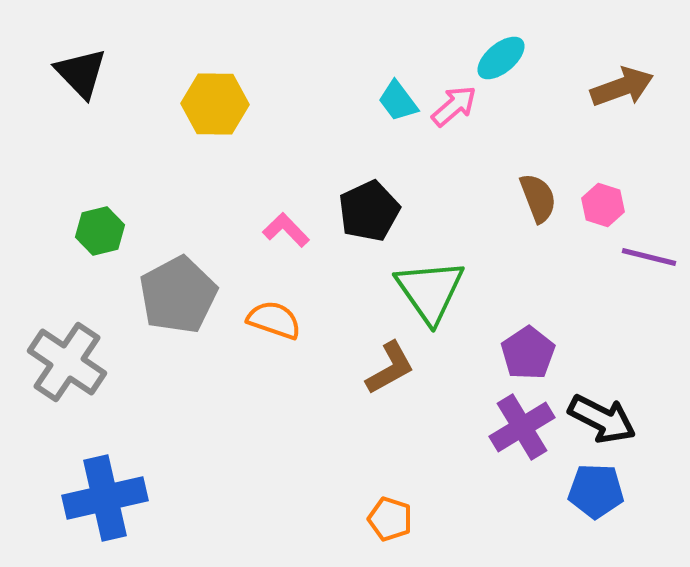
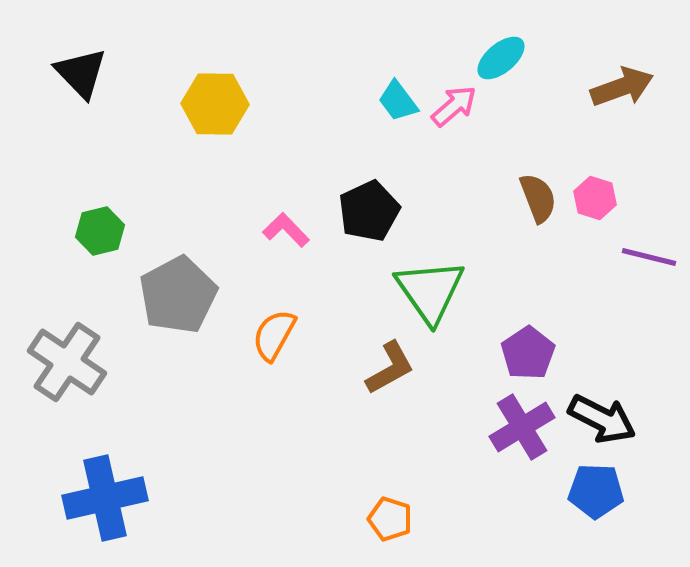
pink hexagon: moved 8 px left, 7 px up
orange semicircle: moved 15 px down; rotated 80 degrees counterclockwise
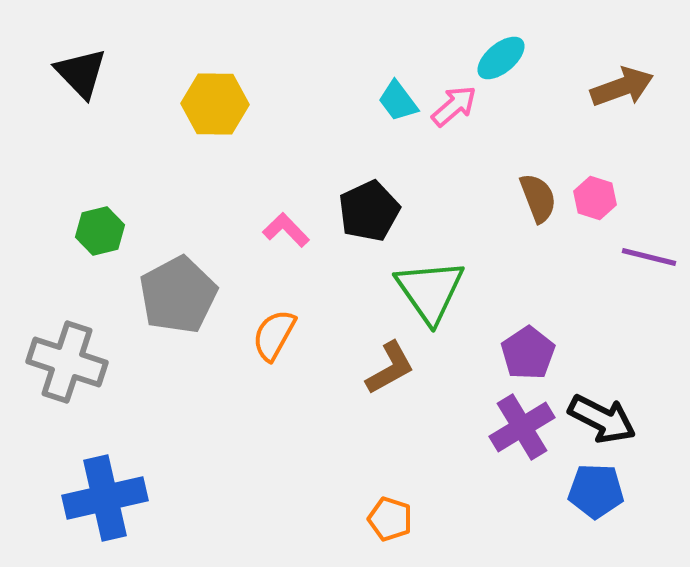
gray cross: rotated 16 degrees counterclockwise
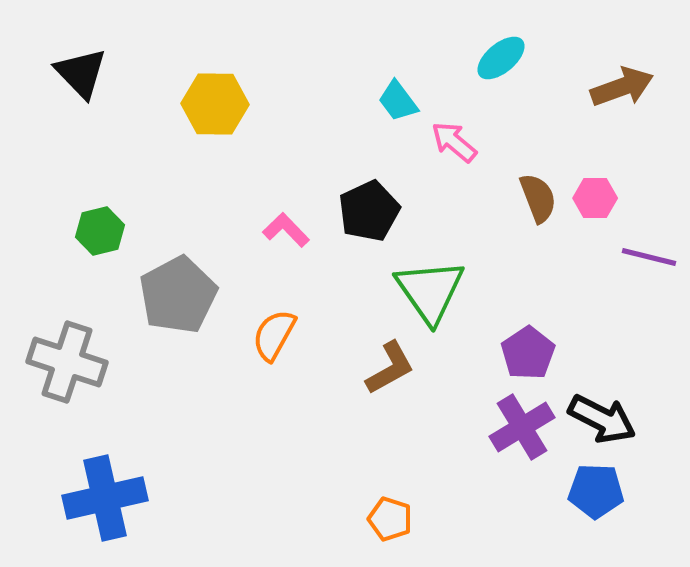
pink arrow: moved 36 px down; rotated 99 degrees counterclockwise
pink hexagon: rotated 18 degrees counterclockwise
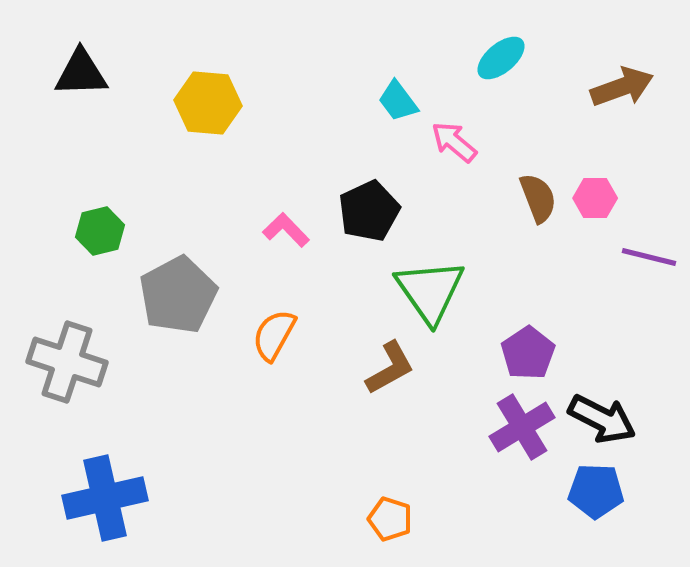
black triangle: rotated 48 degrees counterclockwise
yellow hexagon: moved 7 px left, 1 px up; rotated 4 degrees clockwise
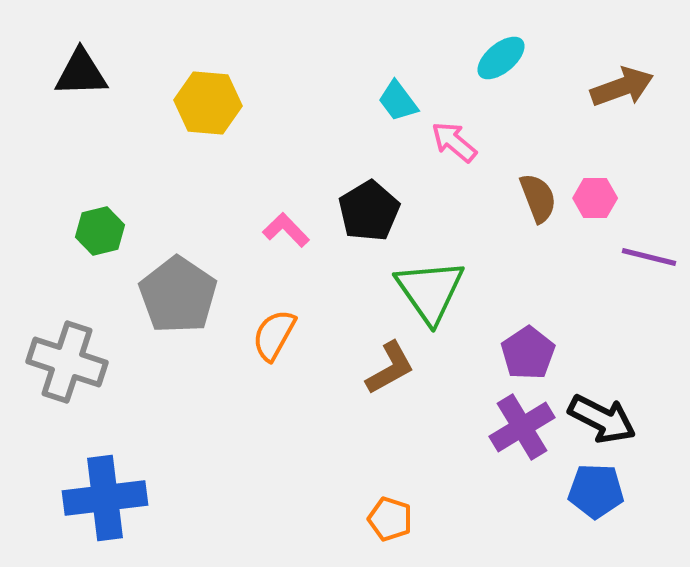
black pentagon: rotated 6 degrees counterclockwise
gray pentagon: rotated 10 degrees counterclockwise
blue cross: rotated 6 degrees clockwise
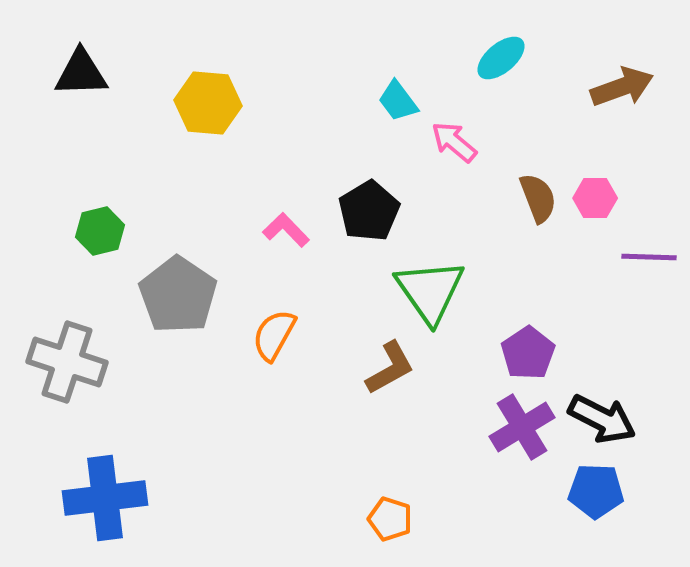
purple line: rotated 12 degrees counterclockwise
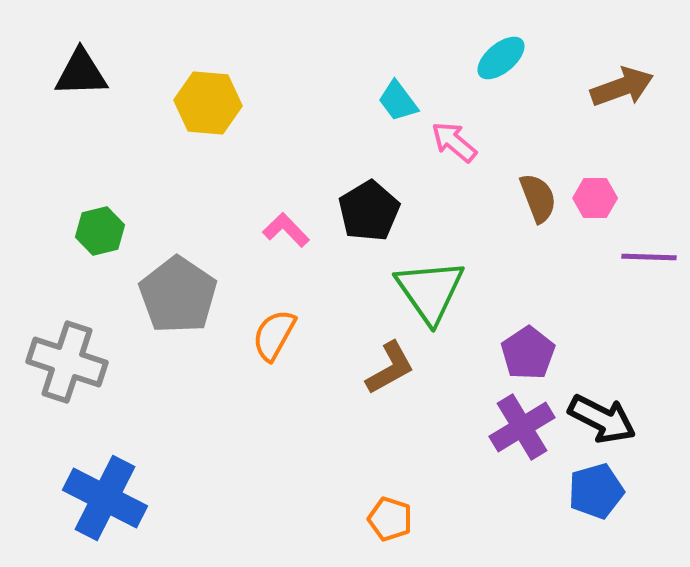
blue pentagon: rotated 18 degrees counterclockwise
blue cross: rotated 34 degrees clockwise
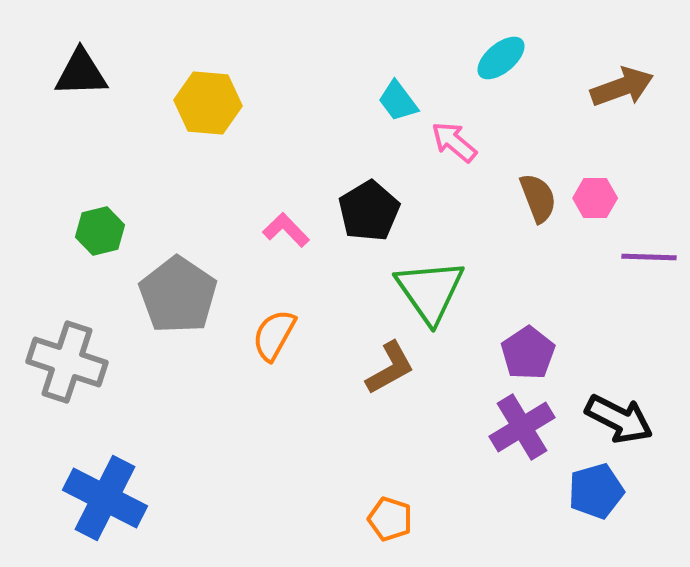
black arrow: moved 17 px right
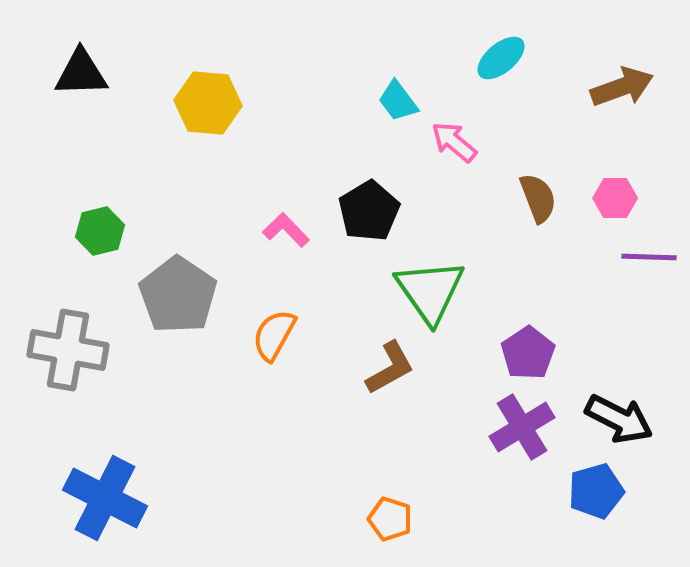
pink hexagon: moved 20 px right
gray cross: moved 1 px right, 12 px up; rotated 8 degrees counterclockwise
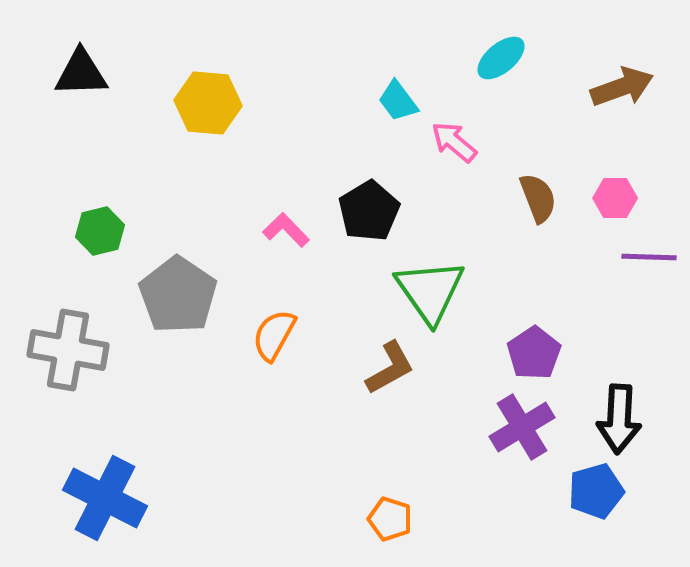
purple pentagon: moved 6 px right
black arrow: rotated 66 degrees clockwise
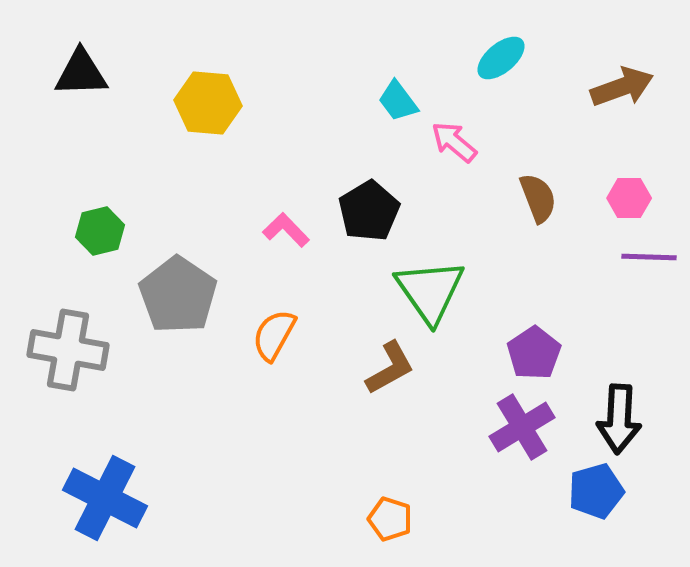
pink hexagon: moved 14 px right
